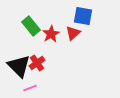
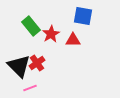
red triangle: moved 7 px down; rotated 42 degrees clockwise
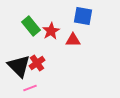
red star: moved 3 px up
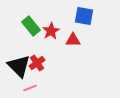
blue square: moved 1 px right
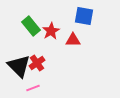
pink line: moved 3 px right
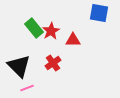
blue square: moved 15 px right, 3 px up
green rectangle: moved 3 px right, 2 px down
red cross: moved 16 px right
pink line: moved 6 px left
